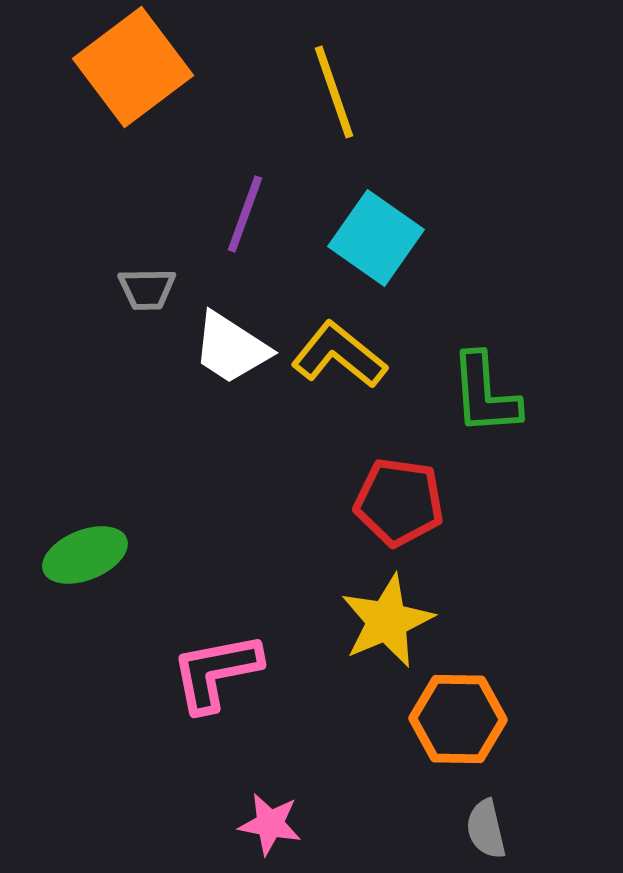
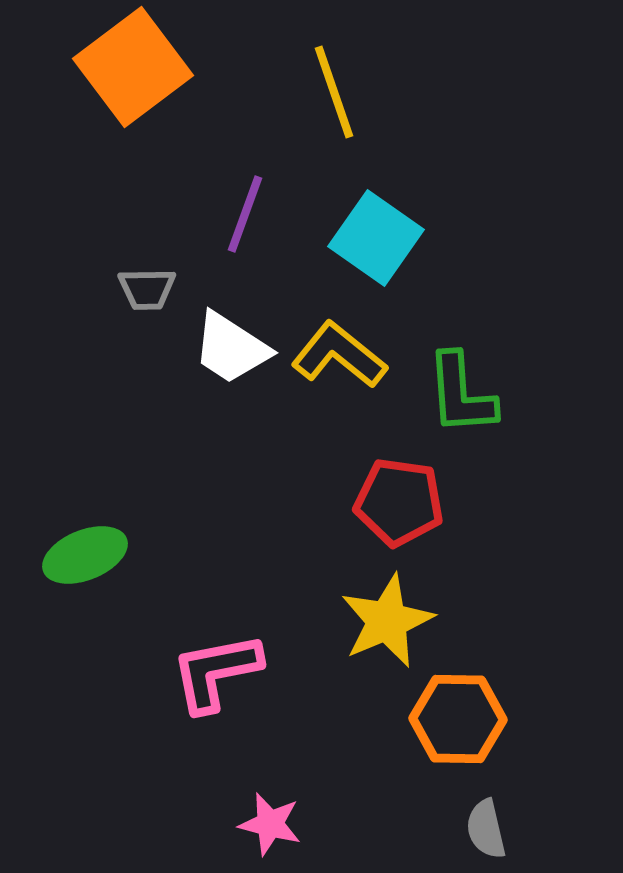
green L-shape: moved 24 px left
pink star: rotated 4 degrees clockwise
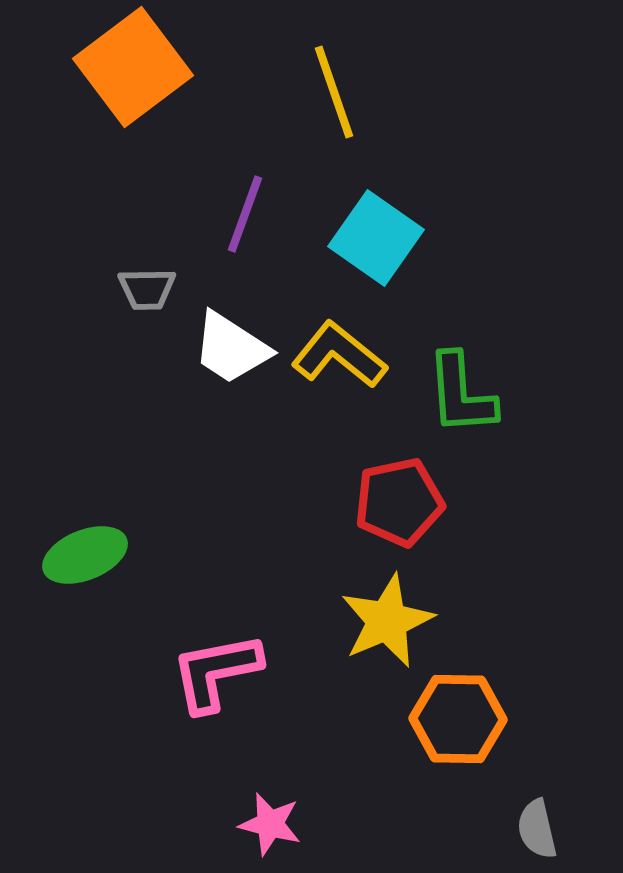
red pentagon: rotated 20 degrees counterclockwise
gray semicircle: moved 51 px right
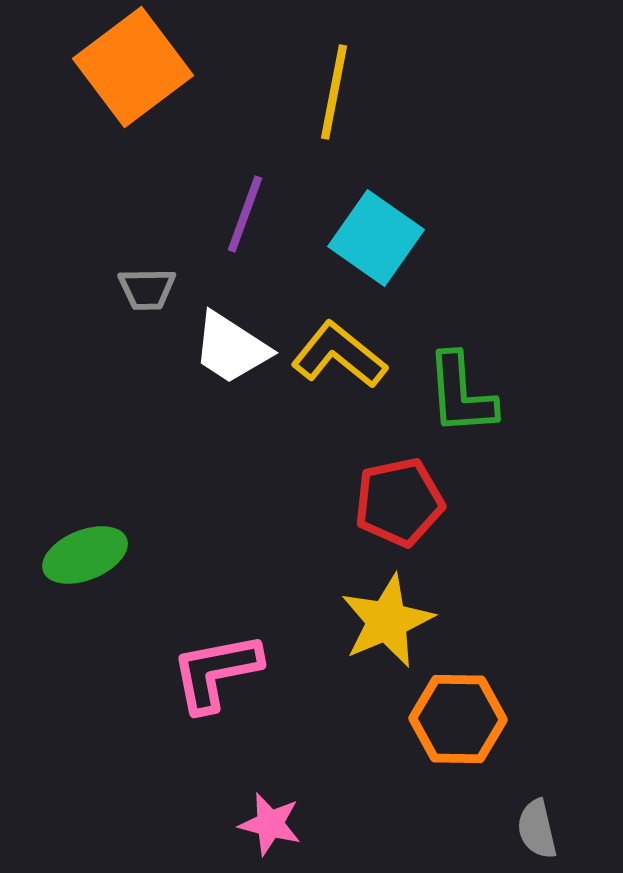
yellow line: rotated 30 degrees clockwise
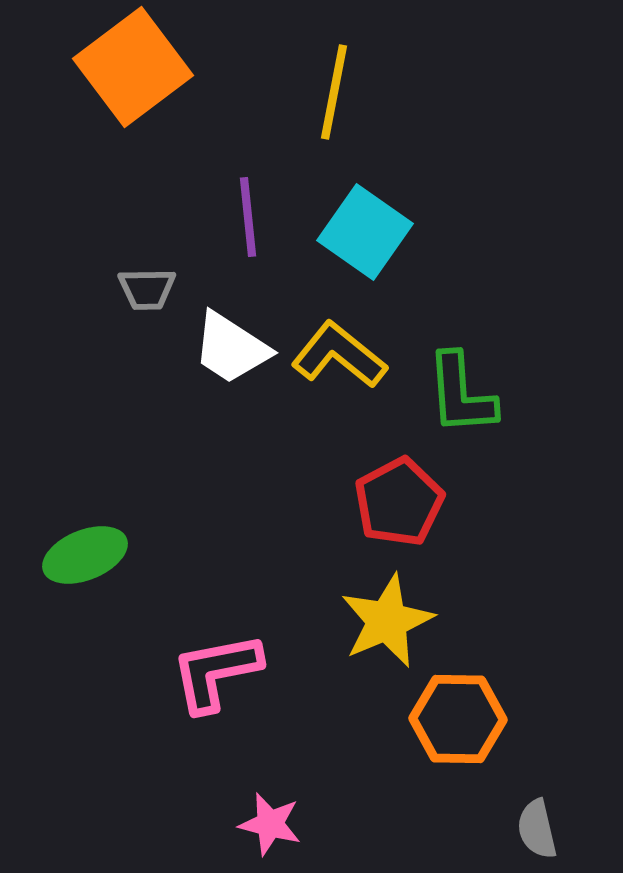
purple line: moved 3 px right, 3 px down; rotated 26 degrees counterclockwise
cyan square: moved 11 px left, 6 px up
red pentagon: rotated 16 degrees counterclockwise
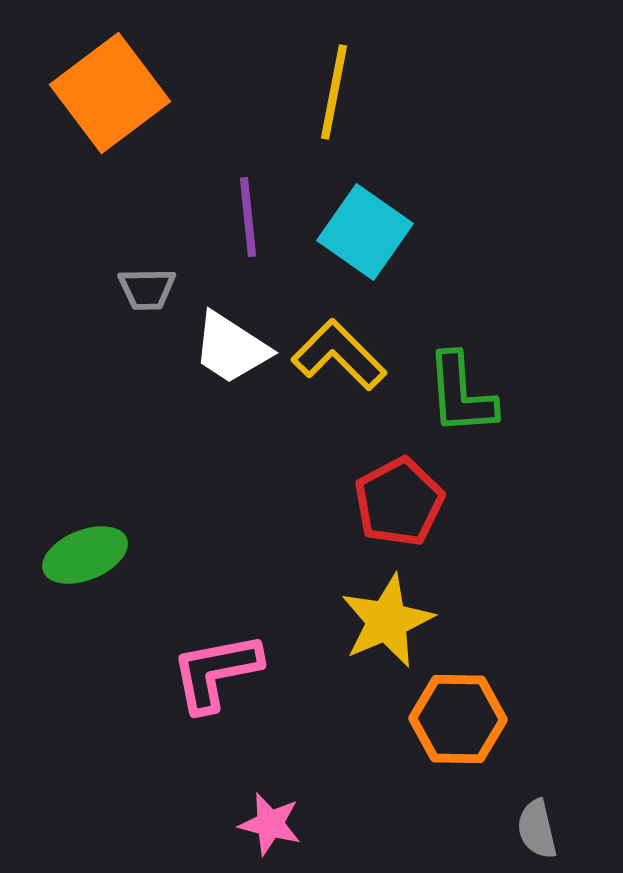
orange square: moved 23 px left, 26 px down
yellow L-shape: rotated 6 degrees clockwise
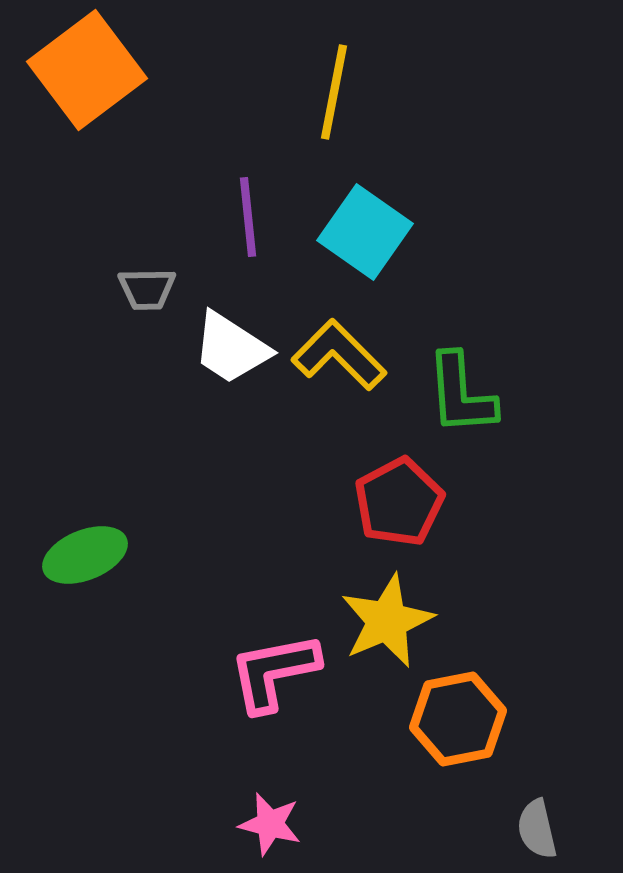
orange square: moved 23 px left, 23 px up
pink L-shape: moved 58 px right
orange hexagon: rotated 12 degrees counterclockwise
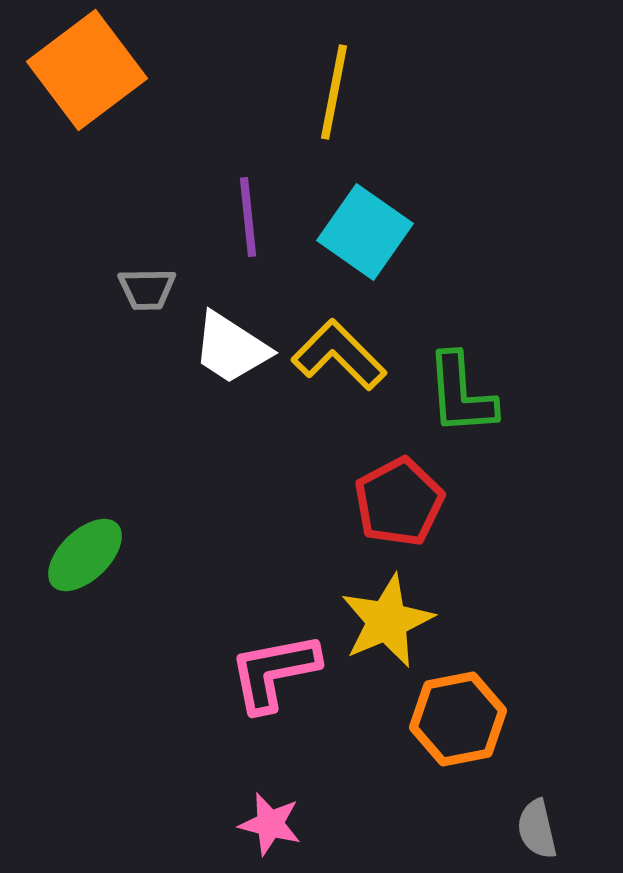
green ellipse: rotated 22 degrees counterclockwise
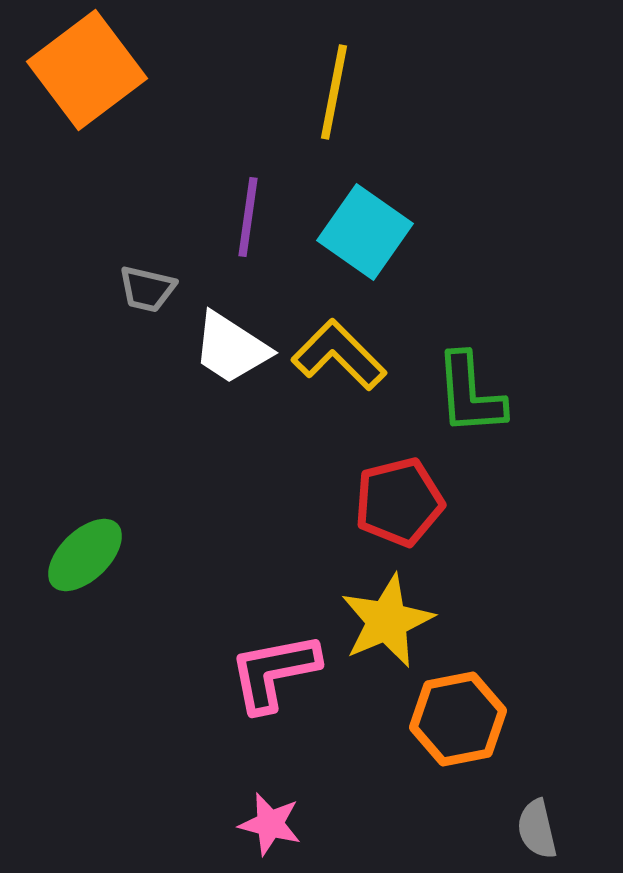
purple line: rotated 14 degrees clockwise
gray trapezoid: rotated 14 degrees clockwise
green L-shape: moved 9 px right
red pentagon: rotated 14 degrees clockwise
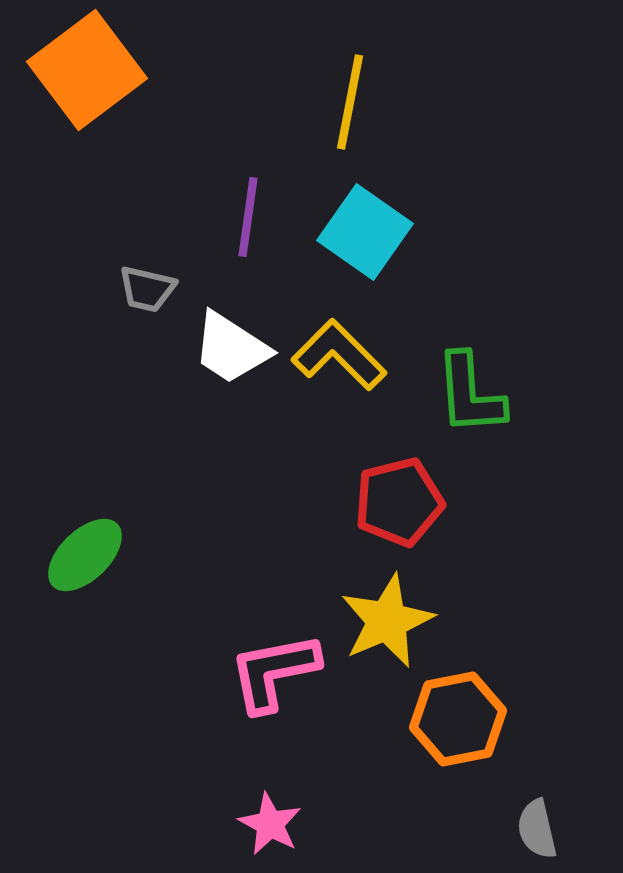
yellow line: moved 16 px right, 10 px down
pink star: rotated 14 degrees clockwise
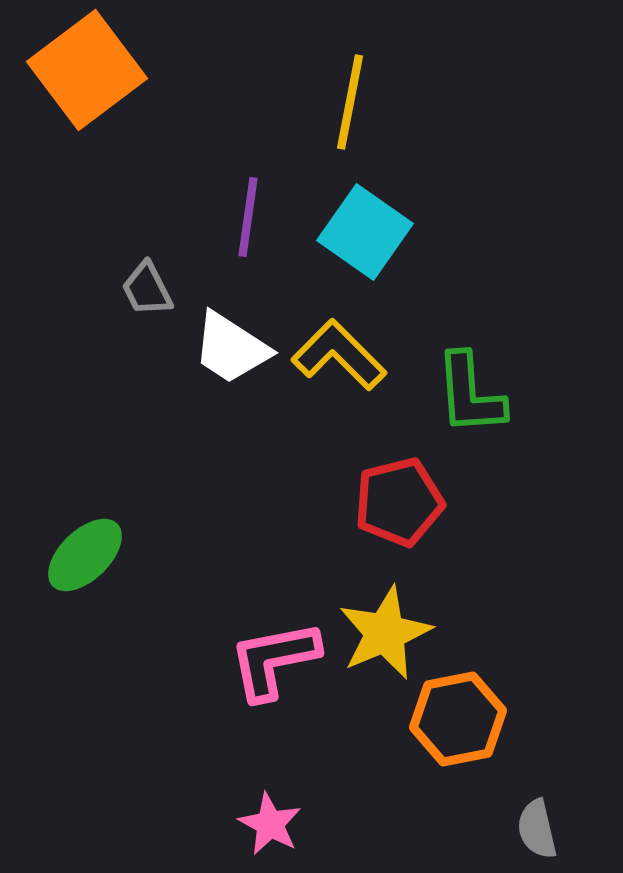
gray trapezoid: rotated 50 degrees clockwise
yellow star: moved 2 px left, 12 px down
pink L-shape: moved 12 px up
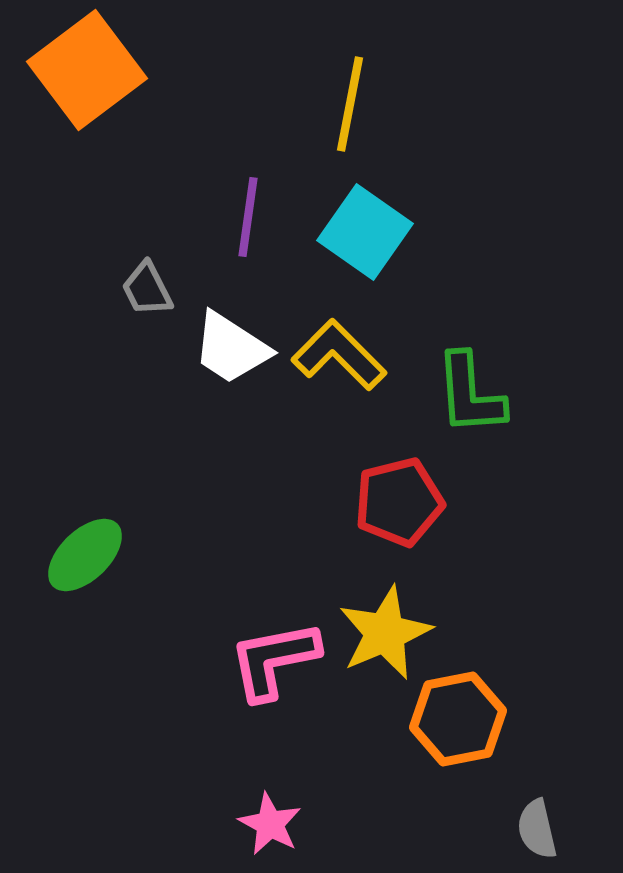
yellow line: moved 2 px down
